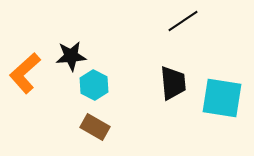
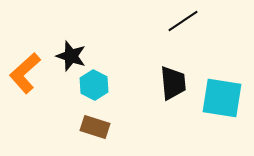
black star: rotated 24 degrees clockwise
brown rectangle: rotated 12 degrees counterclockwise
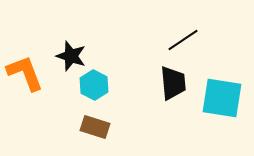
black line: moved 19 px down
orange L-shape: rotated 111 degrees clockwise
